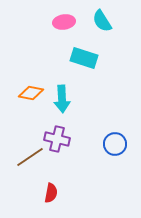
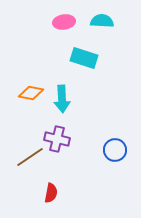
cyan semicircle: rotated 125 degrees clockwise
blue circle: moved 6 px down
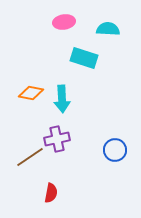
cyan semicircle: moved 6 px right, 8 px down
purple cross: rotated 25 degrees counterclockwise
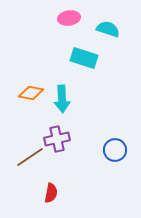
pink ellipse: moved 5 px right, 4 px up
cyan semicircle: rotated 15 degrees clockwise
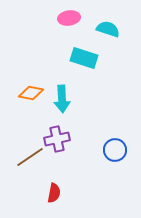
red semicircle: moved 3 px right
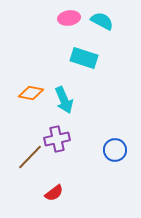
cyan semicircle: moved 6 px left, 8 px up; rotated 10 degrees clockwise
cyan arrow: moved 2 px right, 1 px down; rotated 20 degrees counterclockwise
brown line: rotated 12 degrees counterclockwise
red semicircle: rotated 42 degrees clockwise
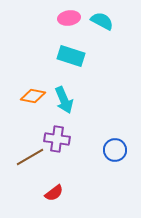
cyan rectangle: moved 13 px left, 2 px up
orange diamond: moved 2 px right, 3 px down
purple cross: rotated 20 degrees clockwise
brown line: rotated 16 degrees clockwise
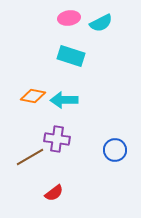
cyan semicircle: moved 1 px left, 2 px down; rotated 125 degrees clockwise
cyan arrow: rotated 112 degrees clockwise
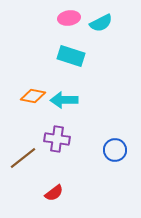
brown line: moved 7 px left, 1 px down; rotated 8 degrees counterclockwise
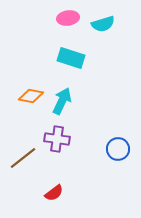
pink ellipse: moved 1 px left
cyan semicircle: moved 2 px right, 1 px down; rotated 10 degrees clockwise
cyan rectangle: moved 2 px down
orange diamond: moved 2 px left
cyan arrow: moved 2 px left, 1 px down; rotated 116 degrees clockwise
blue circle: moved 3 px right, 1 px up
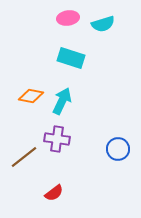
brown line: moved 1 px right, 1 px up
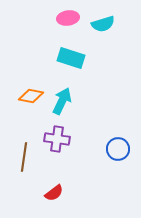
brown line: rotated 44 degrees counterclockwise
